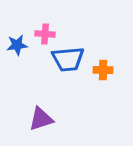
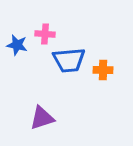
blue star: rotated 20 degrees clockwise
blue trapezoid: moved 1 px right, 1 px down
purple triangle: moved 1 px right, 1 px up
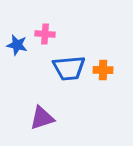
blue trapezoid: moved 8 px down
